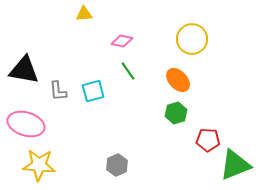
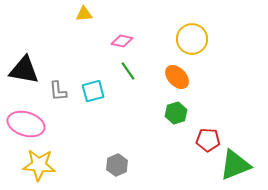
orange ellipse: moved 1 px left, 3 px up
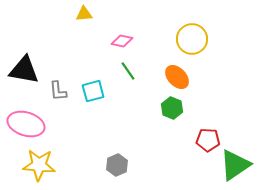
green hexagon: moved 4 px left, 5 px up; rotated 20 degrees counterclockwise
green triangle: rotated 12 degrees counterclockwise
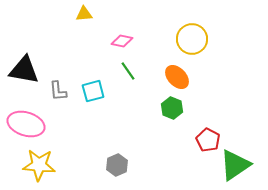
red pentagon: rotated 25 degrees clockwise
